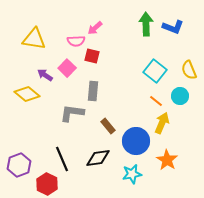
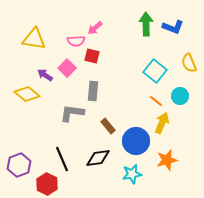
yellow semicircle: moved 7 px up
orange star: rotated 25 degrees clockwise
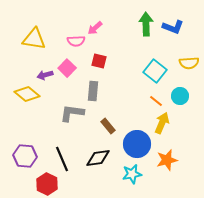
red square: moved 7 px right, 5 px down
yellow semicircle: rotated 72 degrees counterclockwise
purple arrow: rotated 49 degrees counterclockwise
blue circle: moved 1 px right, 3 px down
purple hexagon: moved 6 px right, 9 px up; rotated 25 degrees clockwise
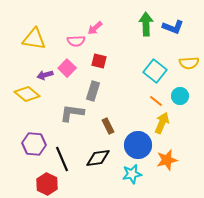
gray rectangle: rotated 12 degrees clockwise
brown rectangle: rotated 14 degrees clockwise
blue circle: moved 1 px right, 1 px down
purple hexagon: moved 9 px right, 12 px up
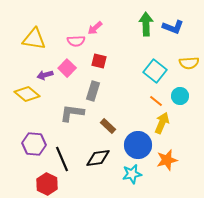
brown rectangle: rotated 21 degrees counterclockwise
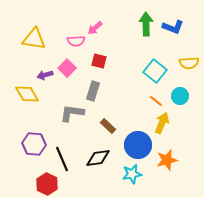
yellow diamond: rotated 20 degrees clockwise
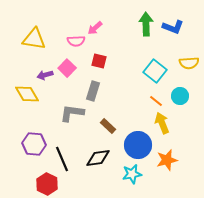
yellow arrow: rotated 45 degrees counterclockwise
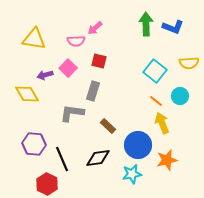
pink square: moved 1 px right
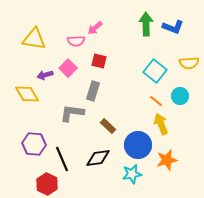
yellow arrow: moved 1 px left, 1 px down
